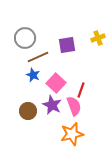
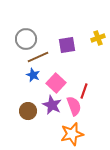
gray circle: moved 1 px right, 1 px down
red line: moved 3 px right, 1 px down
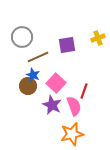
gray circle: moved 4 px left, 2 px up
brown circle: moved 25 px up
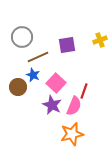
yellow cross: moved 2 px right, 2 px down
brown circle: moved 10 px left, 1 px down
pink semicircle: rotated 42 degrees clockwise
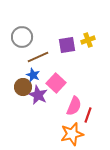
yellow cross: moved 12 px left
brown circle: moved 5 px right
red line: moved 4 px right, 24 px down
purple star: moved 14 px left, 10 px up
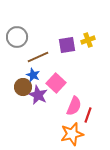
gray circle: moved 5 px left
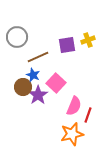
purple star: rotated 12 degrees clockwise
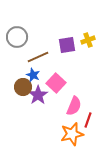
red line: moved 5 px down
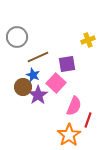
purple square: moved 19 px down
orange star: moved 3 px left, 1 px down; rotated 20 degrees counterclockwise
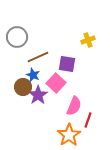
purple square: rotated 18 degrees clockwise
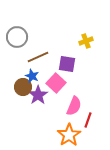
yellow cross: moved 2 px left, 1 px down
blue star: moved 1 px left, 1 px down
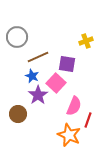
brown circle: moved 5 px left, 27 px down
orange star: rotated 15 degrees counterclockwise
